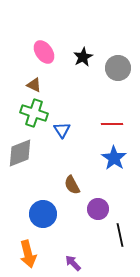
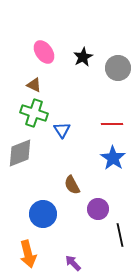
blue star: moved 1 px left
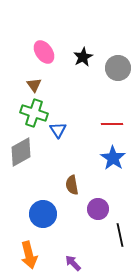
brown triangle: rotated 28 degrees clockwise
blue triangle: moved 4 px left
gray diamond: moved 1 px right, 1 px up; rotated 8 degrees counterclockwise
brown semicircle: rotated 18 degrees clockwise
orange arrow: moved 1 px right, 1 px down
